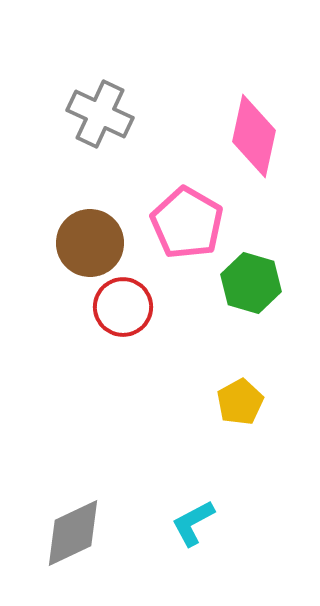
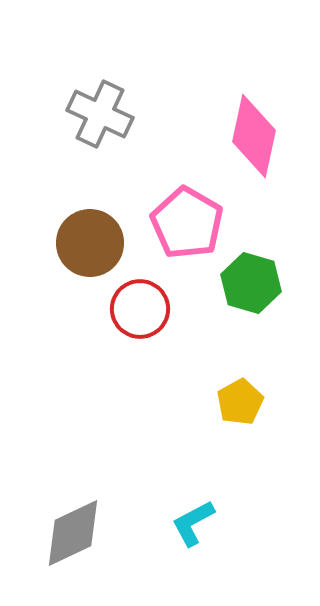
red circle: moved 17 px right, 2 px down
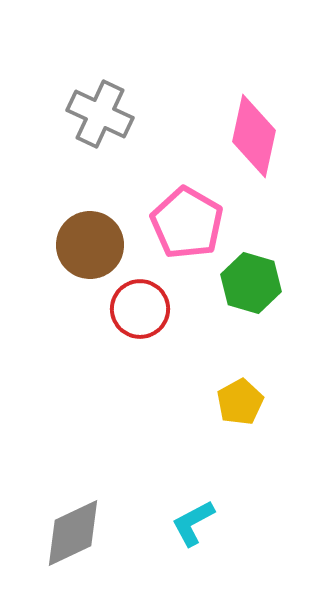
brown circle: moved 2 px down
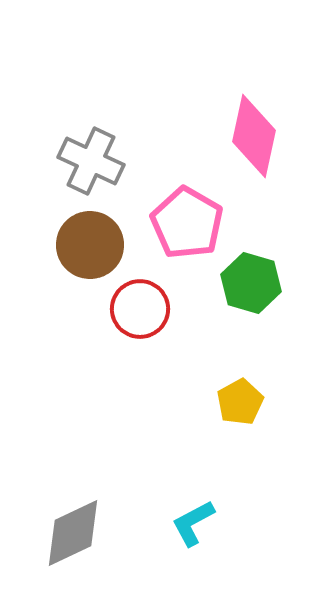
gray cross: moved 9 px left, 47 px down
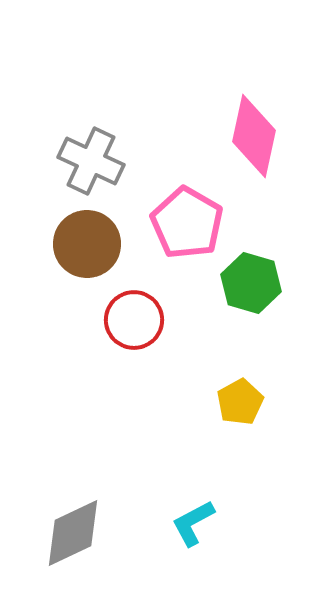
brown circle: moved 3 px left, 1 px up
red circle: moved 6 px left, 11 px down
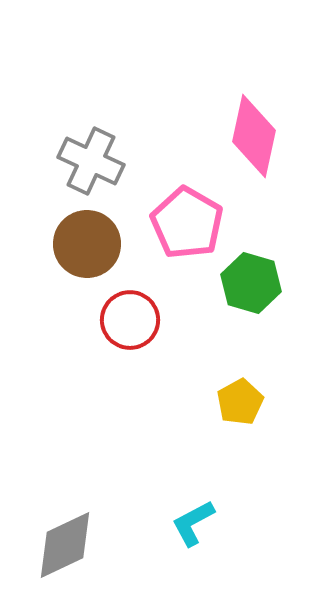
red circle: moved 4 px left
gray diamond: moved 8 px left, 12 px down
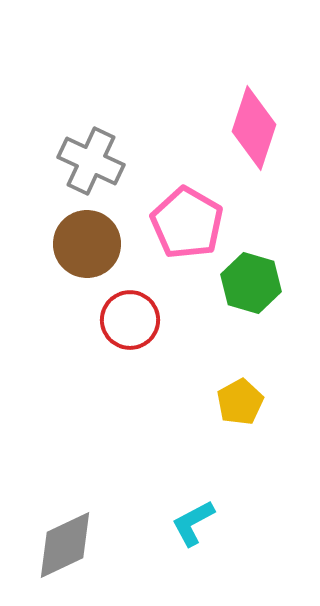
pink diamond: moved 8 px up; rotated 6 degrees clockwise
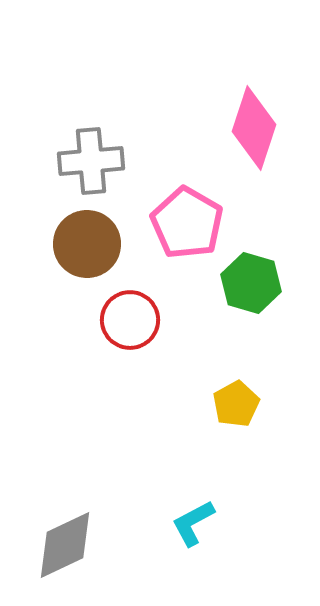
gray cross: rotated 30 degrees counterclockwise
yellow pentagon: moved 4 px left, 2 px down
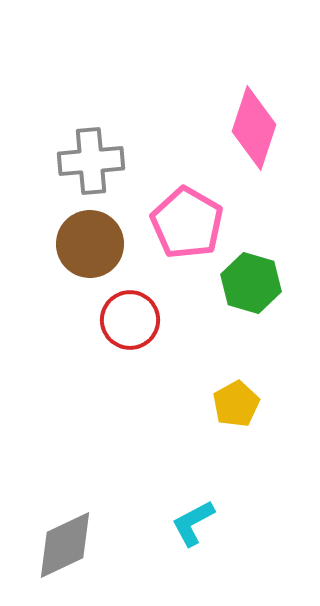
brown circle: moved 3 px right
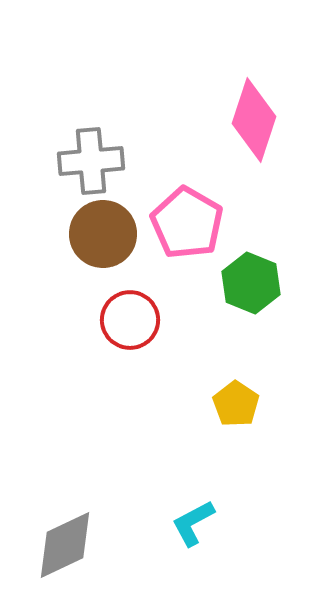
pink diamond: moved 8 px up
brown circle: moved 13 px right, 10 px up
green hexagon: rotated 6 degrees clockwise
yellow pentagon: rotated 9 degrees counterclockwise
